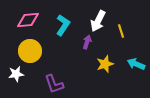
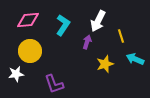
yellow line: moved 5 px down
cyan arrow: moved 1 px left, 5 px up
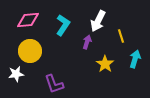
cyan arrow: rotated 84 degrees clockwise
yellow star: rotated 18 degrees counterclockwise
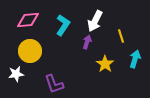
white arrow: moved 3 px left
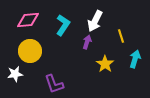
white star: moved 1 px left
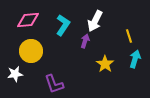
yellow line: moved 8 px right
purple arrow: moved 2 px left, 1 px up
yellow circle: moved 1 px right
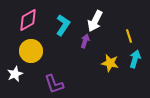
pink diamond: rotated 25 degrees counterclockwise
yellow star: moved 5 px right, 1 px up; rotated 24 degrees counterclockwise
white star: rotated 14 degrees counterclockwise
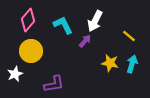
pink diamond: rotated 20 degrees counterclockwise
cyan L-shape: rotated 60 degrees counterclockwise
yellow line: rotated 32 degrees counterclockwise
purple arrow: rotated 24 degrees clockwise
cyan arrow: moved 3 px left, 5 px down
purple L-shape: rotated 80 degrees counterclockwise
